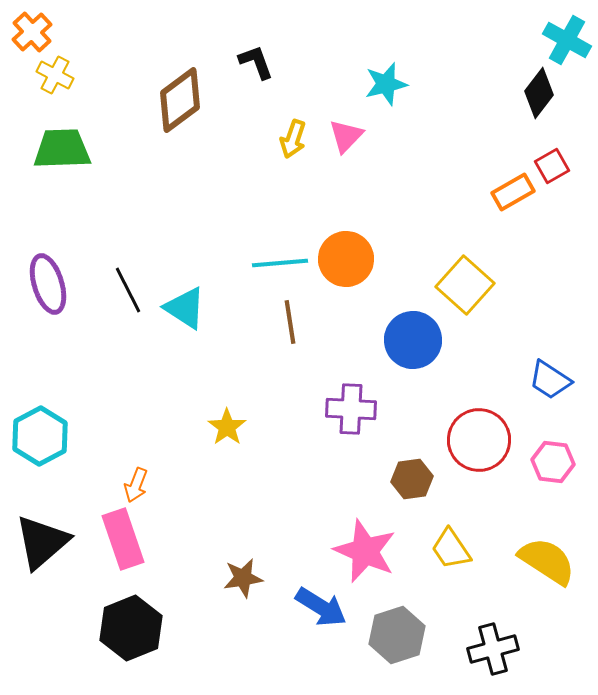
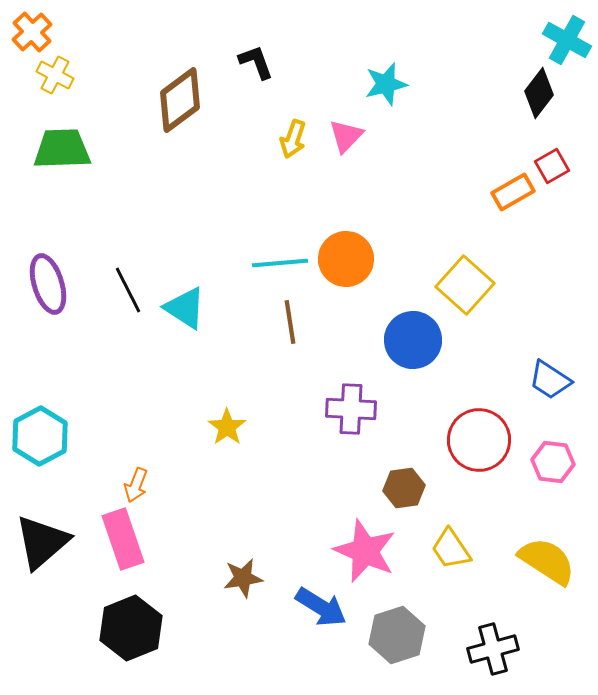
brown hexagon: moved 8 px left, 9 px down
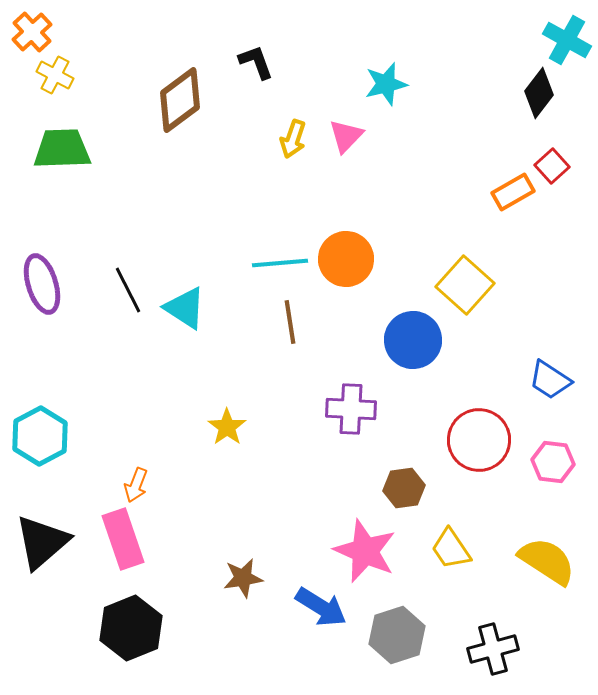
red square: rotated 12 degrees counterclockwise
purple ellipse: moved 6 px left
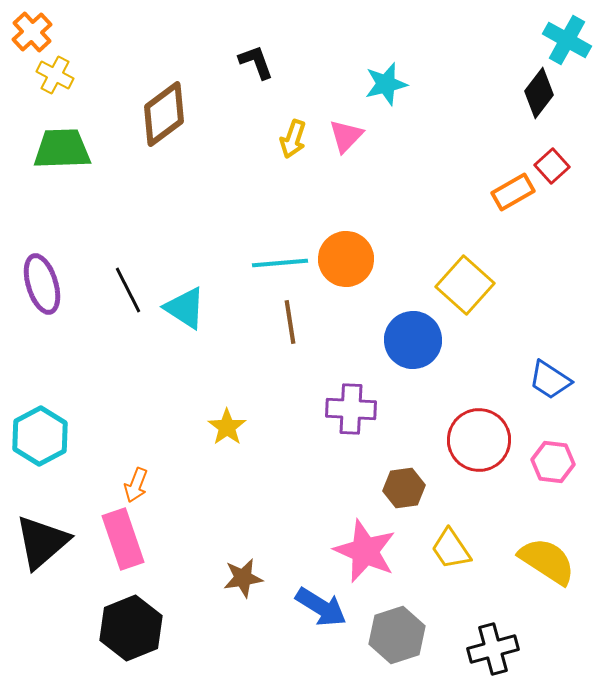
brown diamond: moved 16 px left, 14 px down
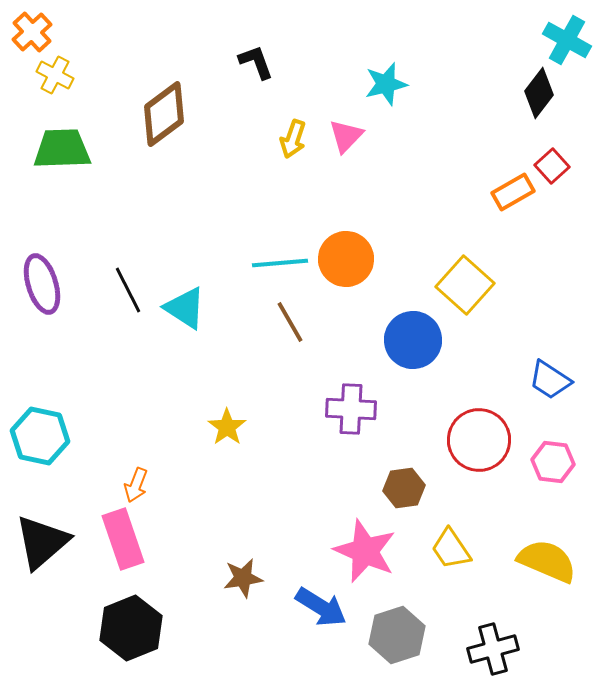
brown line: rotated 21 degrees counterclockwise
cyan hexagon: rotated 20 degrees counterclockwise
yellow semicircle: rotated 10 degrees counterclockwise
